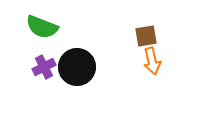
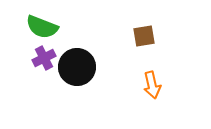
brown square: moved 2 px left
orange arrow: moved 24 px down
purple cross: moved 9 px up
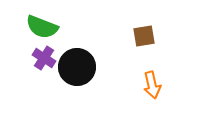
purple cross: rotated 30 degrees counterclockwise
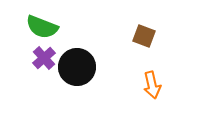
brown square: rotated 30 degrees clockwise
purple cross: rotated 15 degrees clockwise
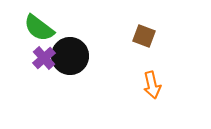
green semicircle: moved 3 px left, 1 px down; rotated 16 degrees clockwise
black circle: moved 7 px left, 11 px up
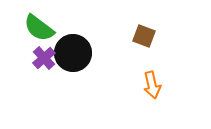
black circle: moved 3 px right, 3 px up
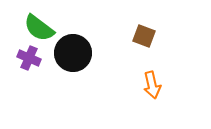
purple cross: moved 15 px left; rotated 25 degrees counterclockwise
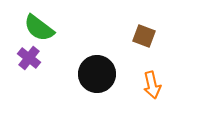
black circle: moved 24 px right, 21 px down
purple cross: rotated 15 degrees clockwise
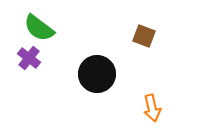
orange arrow: moved 23 px down
